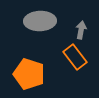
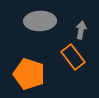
orange rectangle: moved 2 px left
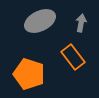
gray ellipse: rotated 24 degrees counterclockwise
gray arrow: moved 7 px up
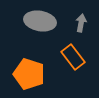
gray ellipse: rotated 36 degrees clockwise
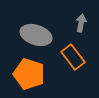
gray ellipse: moved 4 px left, 14 px down; rotated 8 degrees clockwise
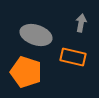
orange rectangle: rotated 40 degrees counterclockwise
orange pentagon: moved 3 px left, 2 px up
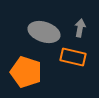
gray arrow: moved 1 px left, 5 px down
gray ellipse: moved 8 px right, 3 px up
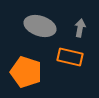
gray ellipse: moved 4 px left, 6 px up
orange rectangle: moved 3 px left
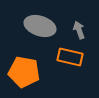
gray arrow: moved 1 px left, 2 px down; rotated 30 degrees counterclockwise
orange pentagon: moved 2 px left; rotated 8 degrees counterclockwise
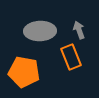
gray ellipse: moved 5 px down; rotated 20 degrees counterclockwise
orange rectangle: moved 1 px right; rotated 55 degrees clockwise
